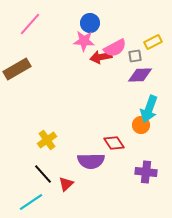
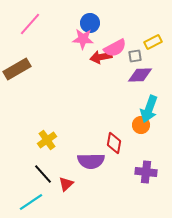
pink star: moved 1 px left, 2 px up
red diamond: rotated 45 degrees clockwise
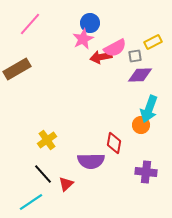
pink star: rotated 30 degrees counterclockwise
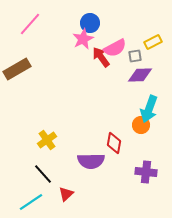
red arrow: rotated 65 degrees clockwise
red triangle: moved 10 px down
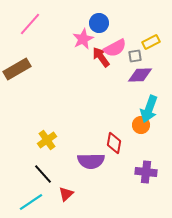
blue circle: moved 9 px right
yellow rectangle: moved 2 px left
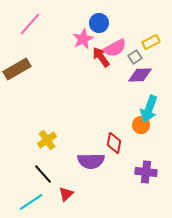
gray square: moved 1 px down; rotated 24 degrees counterclockwise
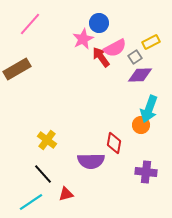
yellow cross: rotated 18 degrees counterclockwise
red triangle: rotated 28 degrees clockwise
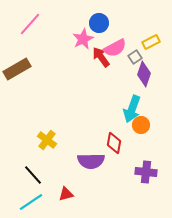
purple diamond: moved 4 px right, 1 px up; rotated 70 degrees counterclockwise
cyan arrow: moved 17 px left
black line: moved 10 px left, 1 px down
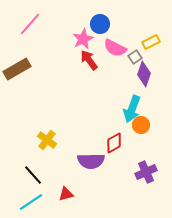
blue circle: moved 1 px right, 1 px down
pink semicircle: rotated 55 degrees clockwise
red arrow: moved 12 px left, 3 px down
red diamond: rotated 50 degrees clockwise
purple cross: rotated 30 degrees counterclockwise
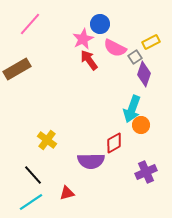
red triangle: moved 1 px right, 1 px up
